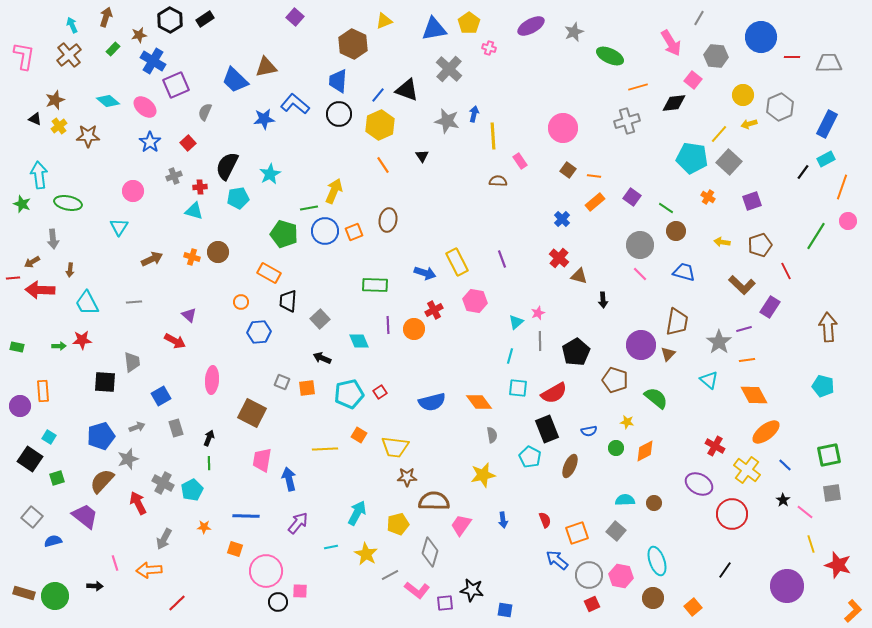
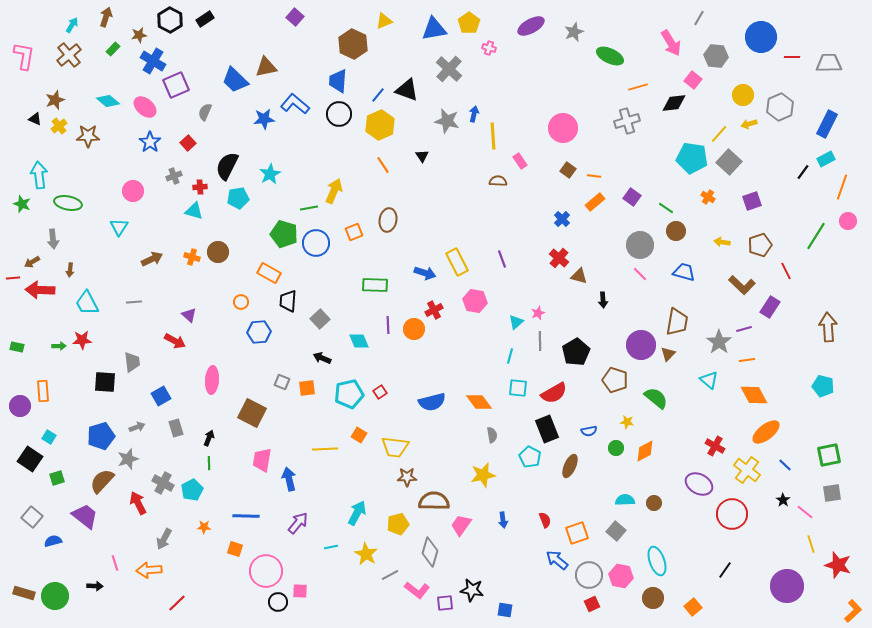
cyan arrow at (72, 25): rotated 56 degrees clockwise
blue circle at (325, 231): moved 9 px left, 12 px down
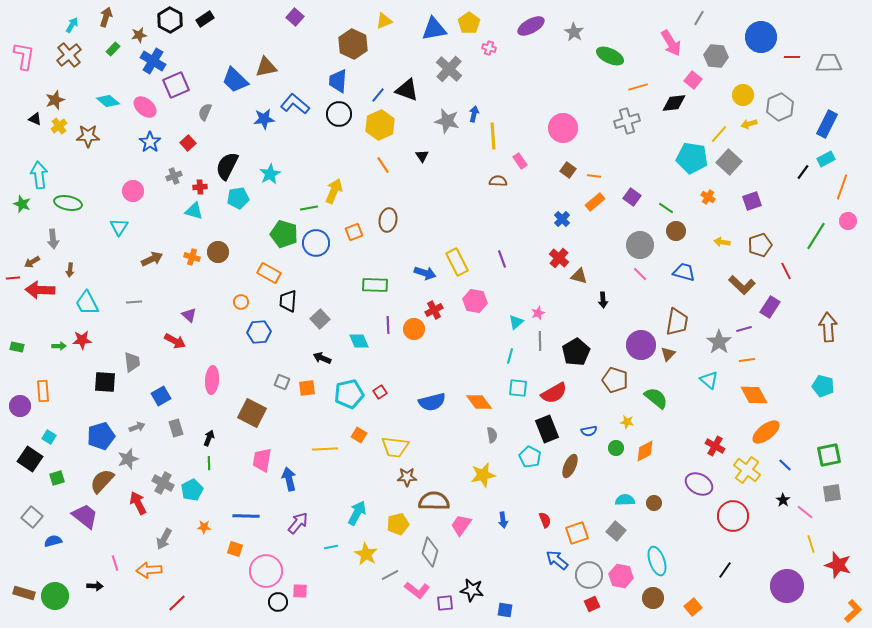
gray star at (574, 32): rotated 18 degrees counterclockwise
red circle at (732, 514): moved 1 px right, 2 px down
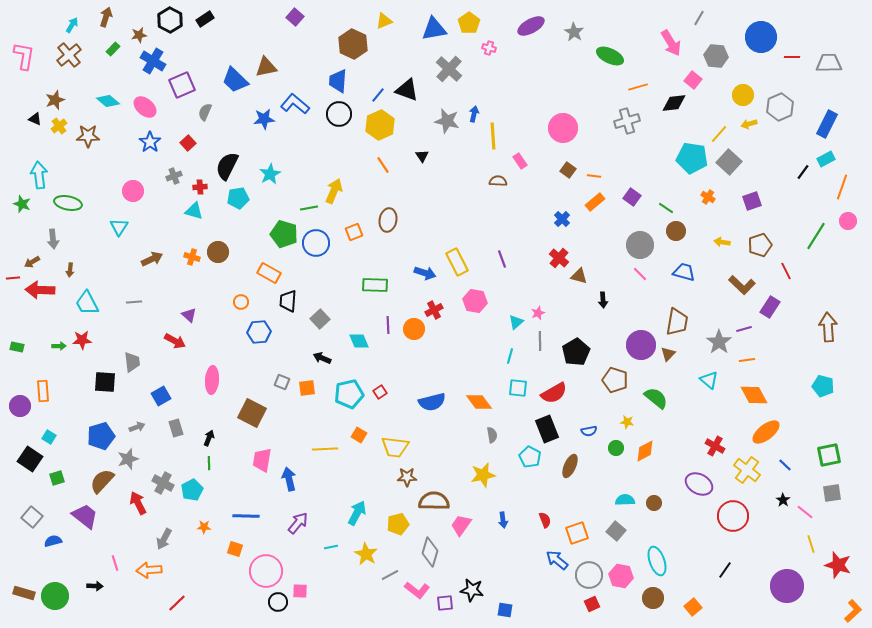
purple square at (176, 85): moved 6 px right
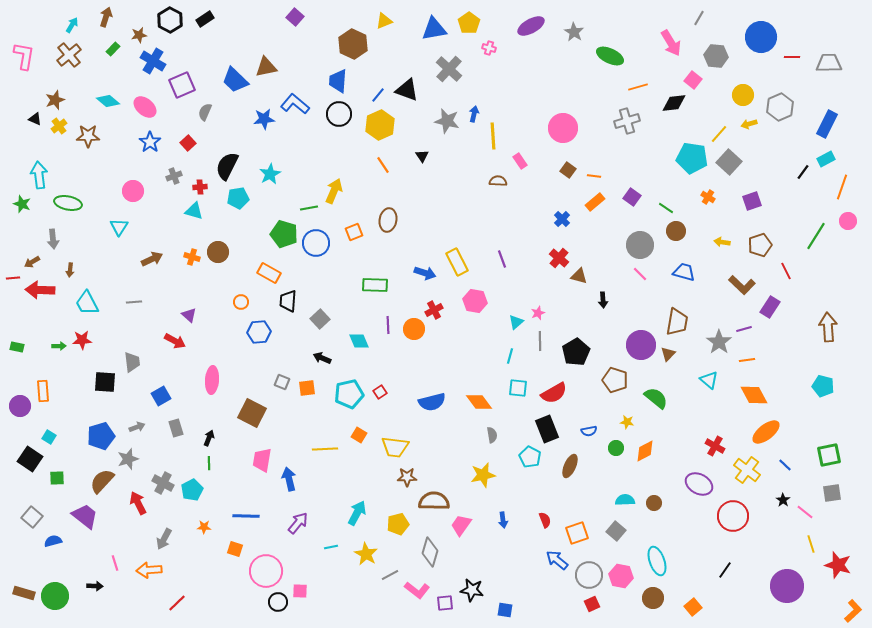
green square at (57, 478): rotated 14 degrees clockwise
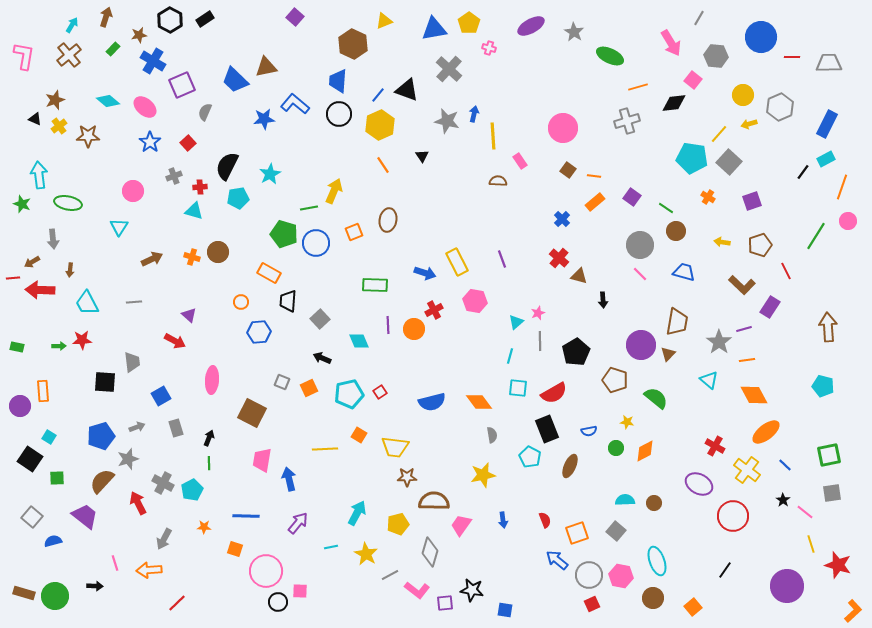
orange square at (307, 388): moved 2 px right; rotated 18 degrees counterclockwise
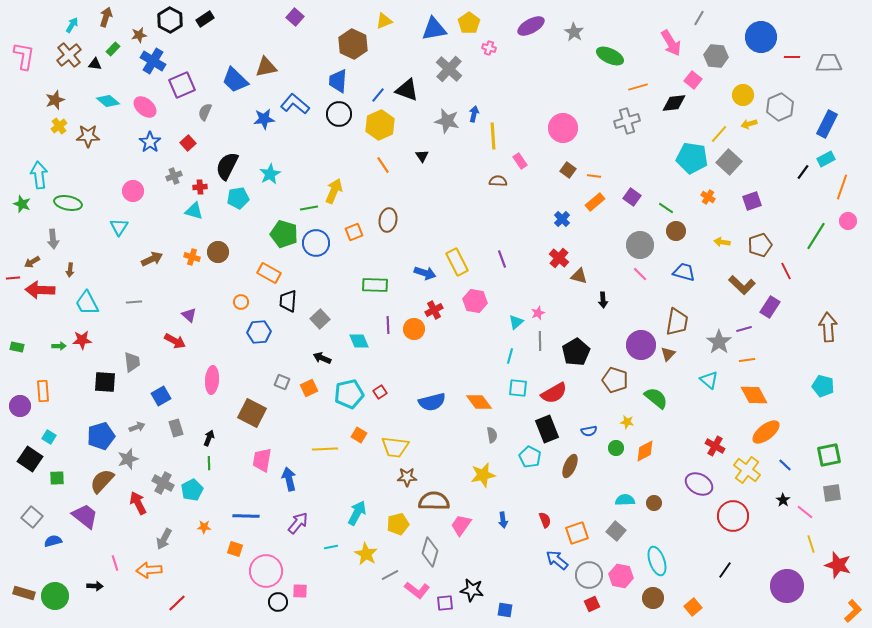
black triangle at (35, 119): moved 60 px right, 55 px up; rotated 16 degrees counterclockwise
